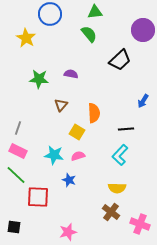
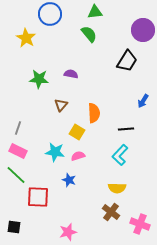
black trapezoid: moved 7 px right, 1 px down; rotated 15 degrees counterclockwise
cyan star: moved 1 px right, 3 px up
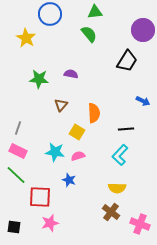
blue arrow: rotated 96 degrees counterclockwise
red square: moved 2 px right
pink star: moved 18 px left, 9 px up
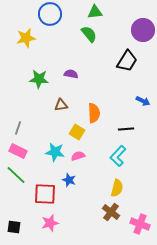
yellow star: rotated 30 degrees clockwise
brown triangle: rotated 40 degrees clockwise
cyan L-shape: moved 2 px left, 1 px down
yellow semicircle: rotated 78 degrees counterclockwise
red square: moved 5 px right, 3 px up
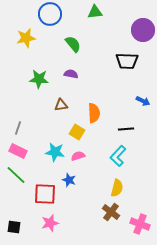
green semicircle: moved 16 px left, 10 px down
black trapezoid: rotated 60 degrees clockwise
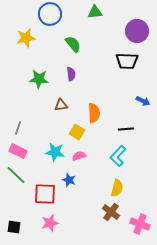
purple circle: moved 6 px left, 1 px down
purple semicircle: rotated 72 degrees clockwise
pink semicircle: moved 1 px right
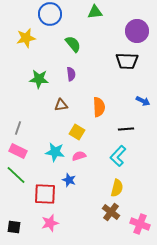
orange semicircle: moved 5 px right, 6 px up
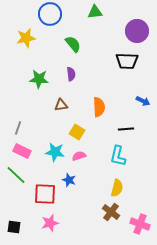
pink rectangle: moved 4 px right
cyan L-shape: rotated 30 degrees counterclockwise
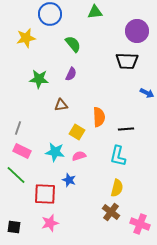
purple semicircle: rotated 32 degrees clockwise
blue arrow: moved 4 px right, 8 px up
orange semicircle: moved 10 px down
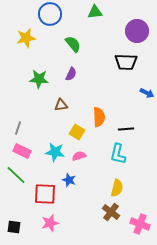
black trapezoid: moved 1 px left, 1 px down
cyan L-shape: moved 2 px up
